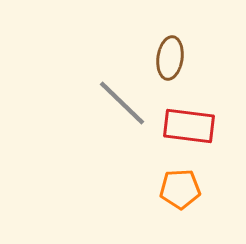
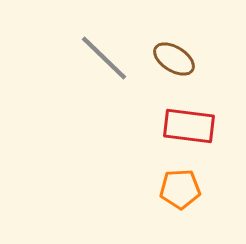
brown ellipse: moved 4 px right, 1 px down; rotated 66 degrees counterclockwise
gray line: moved 18 px left, 45 px up
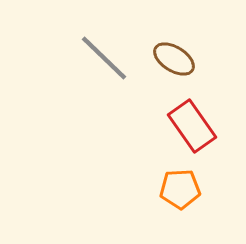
red rectangle: moved 3 px right; rotated 48 degrees clockwise
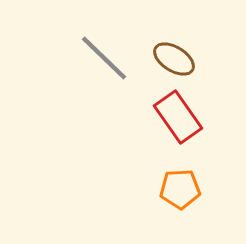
red rectangle: moved 14 px left, 9 px up
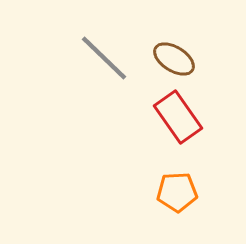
orange pentagon: moved 3 px left, 3 px down
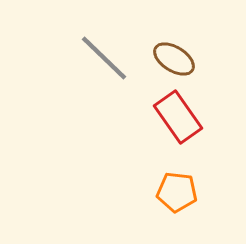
orange pentagon: rotated 9 degrees clockwise
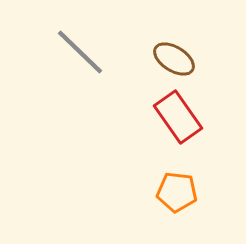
gray line: moved 24 px left, 6 px up
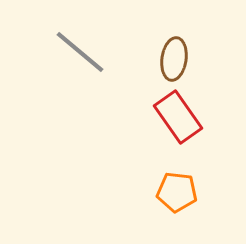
gray line: rotated 4 degrees counterclockwise
brown ellipse: rotated 66 degrees clockwise
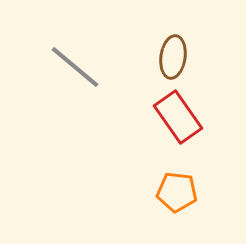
gray line: moved 5 px left, 15 px down
brown ellipse: moved 1 px left, 2 px up
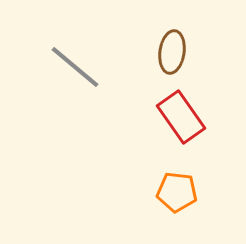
brown ellipse: moved 1 px left, 5 px up
red rectangle: moved 3 px right
